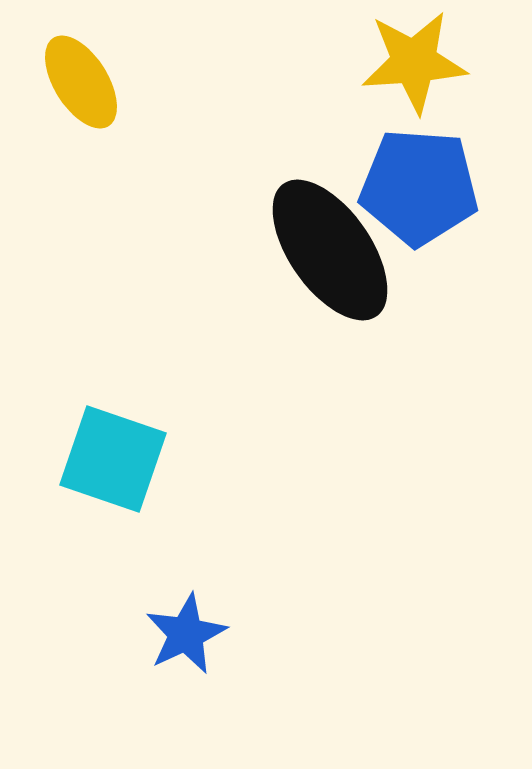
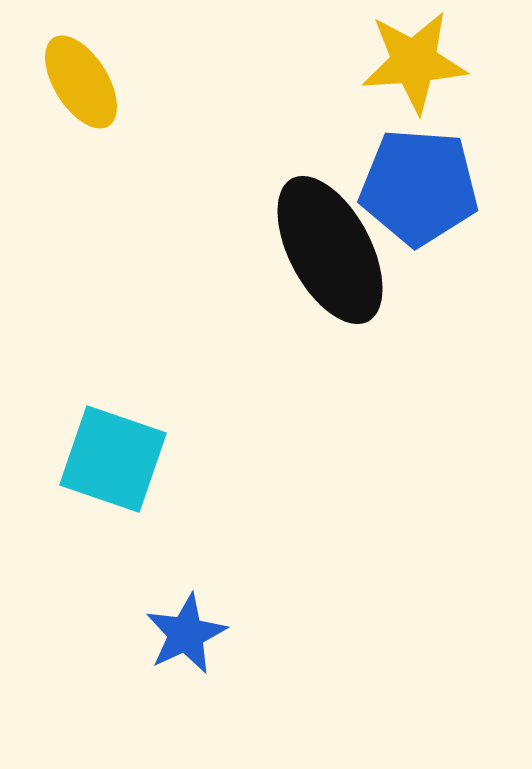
black ellipse: rotated 7 degrees clockwise
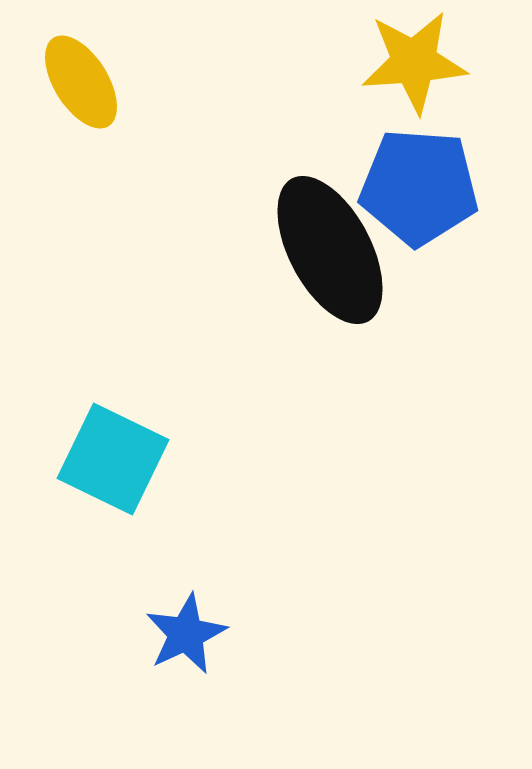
cyan square: rotated 7 degrees clockwise
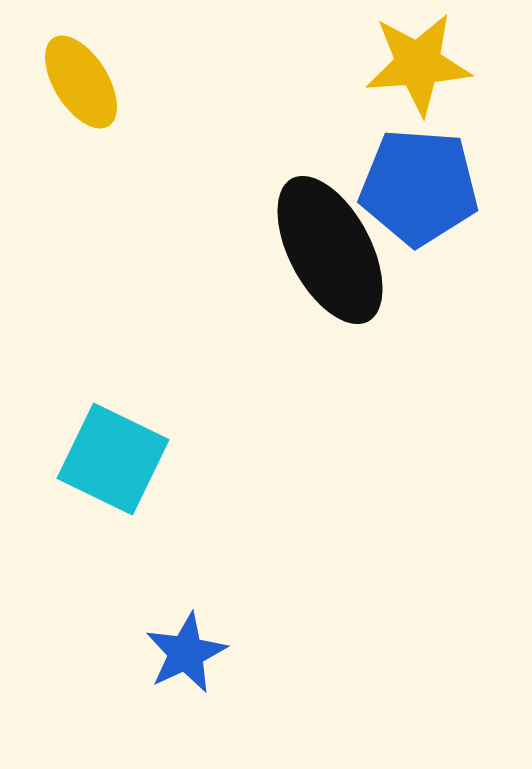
yellow star: moved 4 px right, 2 px down
blue star: moved 19 px down
